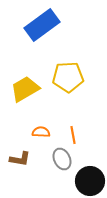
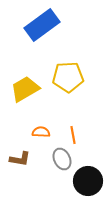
black circle: moved 2 px left
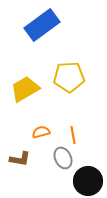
yellow pentagon: moved 1 px right
orange semicircle: rotated 18 degrees counterclockwise
gray ellipse: moved 1 px right, 1 px up
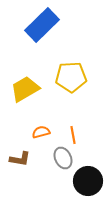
blue rectangle: rotated 8 degrees counterclockwise
yellow pentagon: moved 2 px right
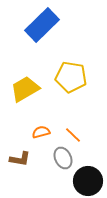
yellow pentagon: rotated 12 degrees clockwise
orange line: rotated 36 degrees counterclockwise
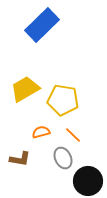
yellow pentagon: moved 8 px left, 23 px down
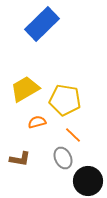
blue rectangle: moved 1 px up
yellow pentagon: moved 2 px right
orange semicircle: moved 4 px left, 10 px up
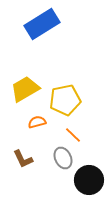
blue rectangle: rotated 12 degrees clockwise
yellow pentagon: rotated 20 degrees counterclockwise
brown L-shape: moved 3 px right; rotated 55 degrees clockwise
black circle: moved 1 px right, 1 px up
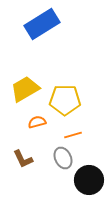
yellow pentagon: rotated 12 degrees clockwise
orange line: rotated 60 degrees counterclockwise
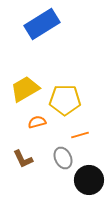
orange line: moved 7 px right
